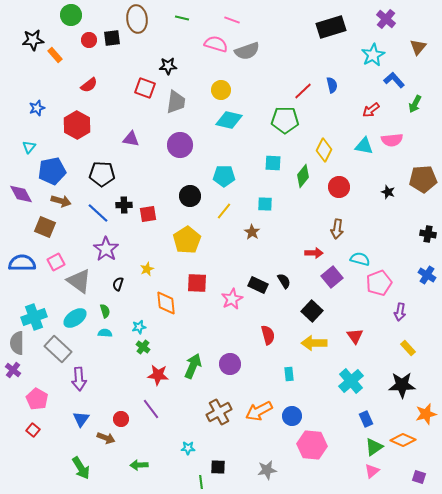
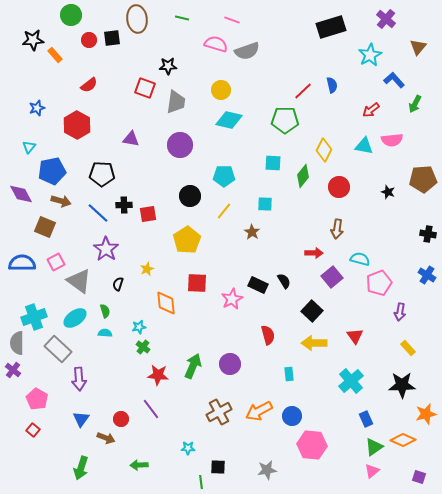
cyan star at (373, 55): moved 3 px left
green arrow at (81, 468): rotated 50 degrees clockwise
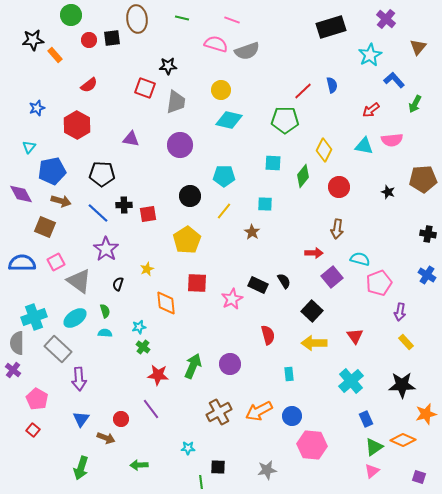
yellow rectangle at (408, 348): moved 2 px left, 6 px up
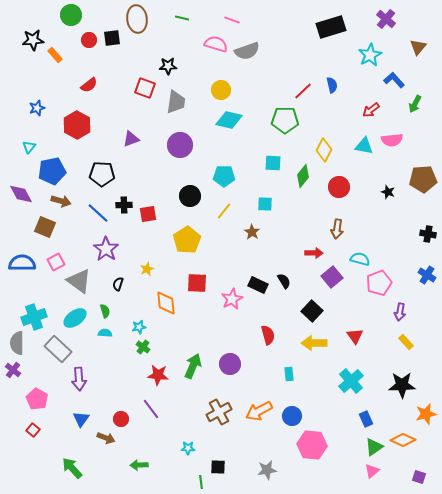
purple triangle at (131, 139): rotated 30 degrees counterclockwise
green arrow at (81, 468): moved 9 px left; rotated 120 degrees clockwise
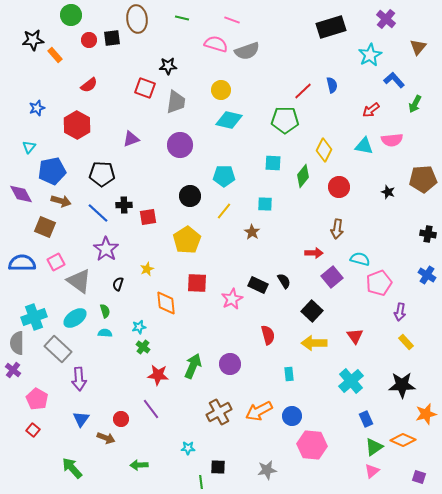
red square at (148, 214): moved 3 px down
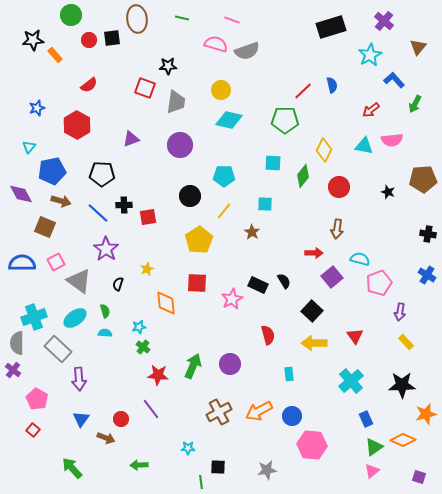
purple cross at (386, 19): moved 2 px left, 2 px down
yellow pentagon at (187, 240): moved 12 px right
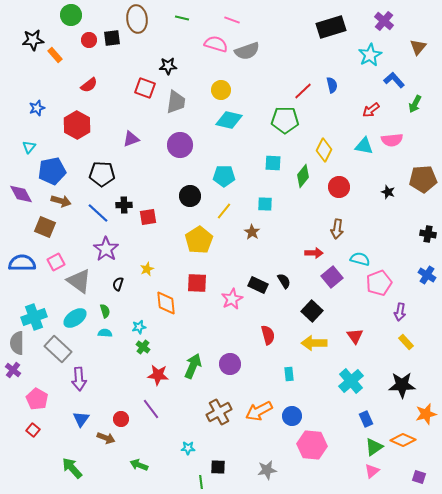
green arrow at (139, 465): rotated 24 degrees clockwise
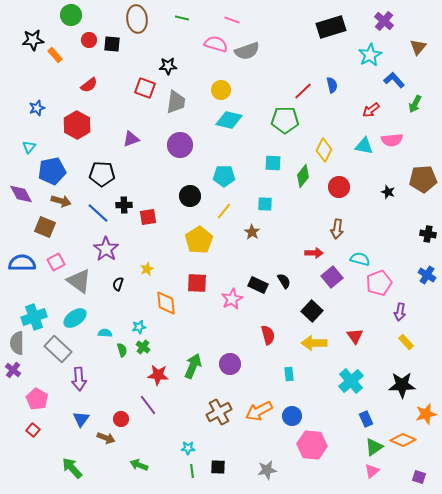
black square at (112, 38): moved 6 px down; rotated 12 degrees clockwise
green semicircle at (105, 311): moved 17 px right, 39 px down
purple line at (151, 409): moved 3 px left, 4 px up
green line at (201, 482): moved 9 px left, 11 px up
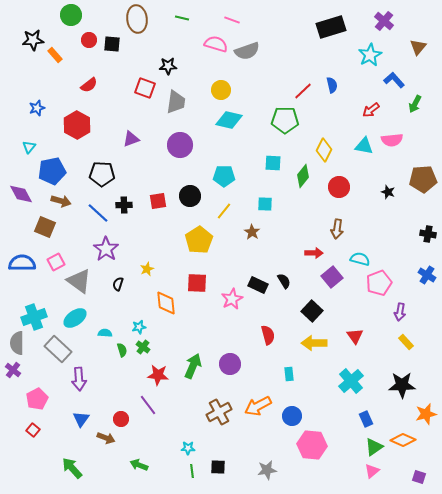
red square at (148, 217): moved 10 px right, 16 px up
pink pentagon at (37, 399): rotated 15 degrees clockwise
orange arrow at (259, 411): moved 1 px left, 5 px up
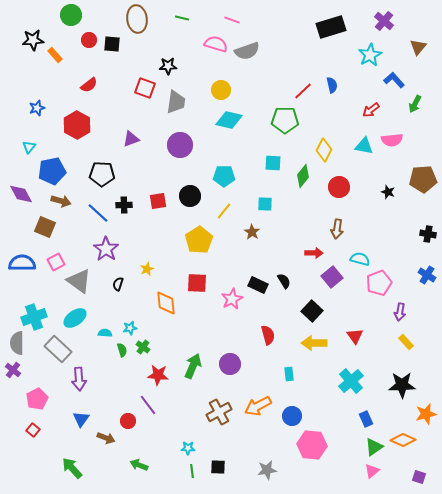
cyan star at (139, 327): moved 9 px left, 1 px down
red circle at (121, 419): moved 7 px right, 2 px down
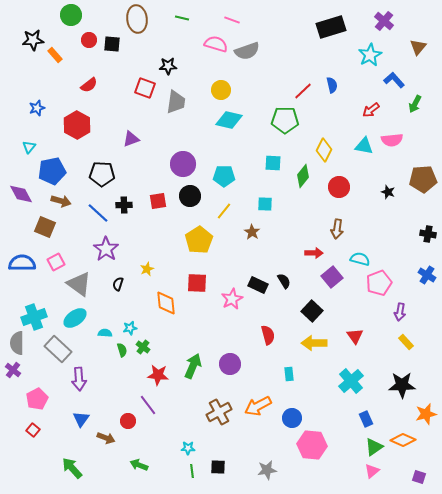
purple circle at (180, 145): moved 3 px right, 19 px down
gray triangle at (79, 281): moved 3 px down
blue circle at (292, 416): moved 2 px down
